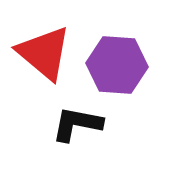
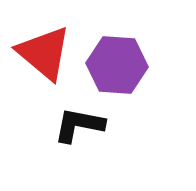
black L-shape: moved 2 px right, 1 px down
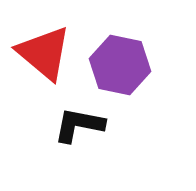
purple hexagon: moved 3 px right; rotated 8 degrees clockwise
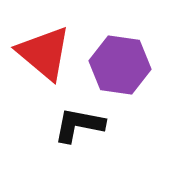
purple hexagon: rotated 4 degrees counterclockwise
